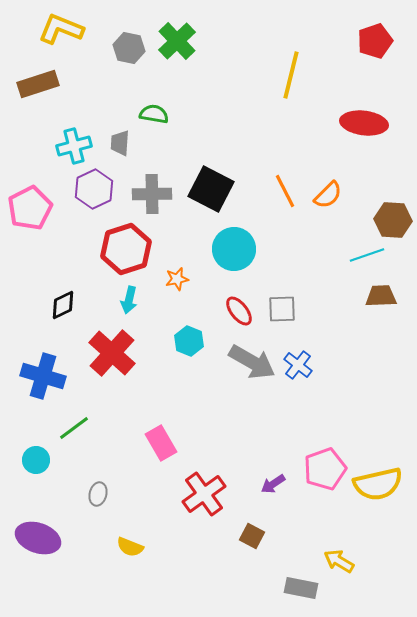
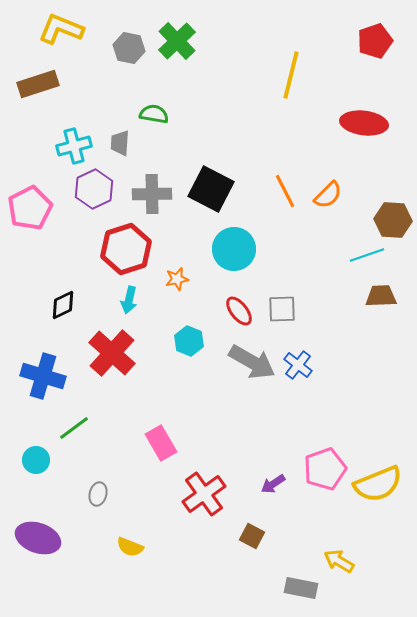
yellow semicircle at (378, 484): rotated 9 degrees counterclockwise
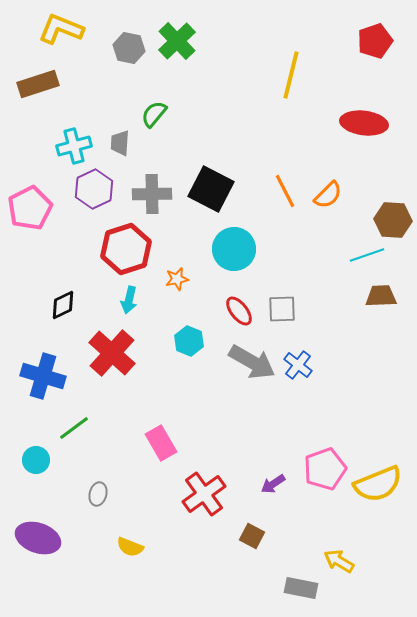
green semicircle at (154, 114): rotated 60 degrees counterclockwise
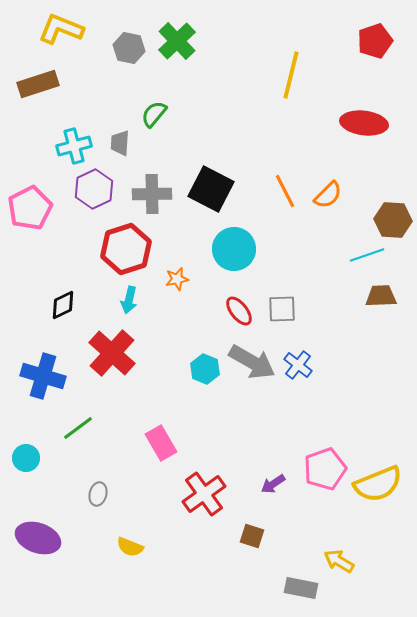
cyan hexagon at (189, 341): moved 16 px right, 28 px down
green line at (74, 428): moved 4 px right
cyan circle at (36, 460): moved 10 px left, 2 px up
brown square at (252, 536): rotated 10 degrees counterclockwise
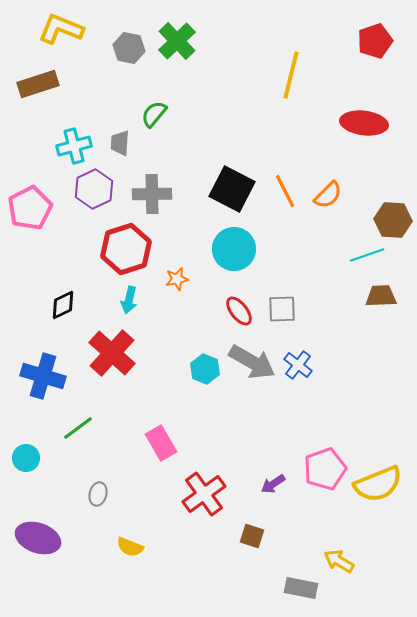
black square at (211, 189): moved 21 px right
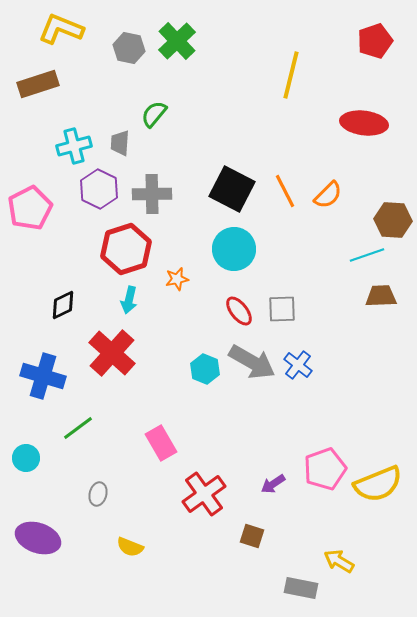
purple hexagon at (94, 189): moved 5 px right; rotated 9 degrees counterclockwise
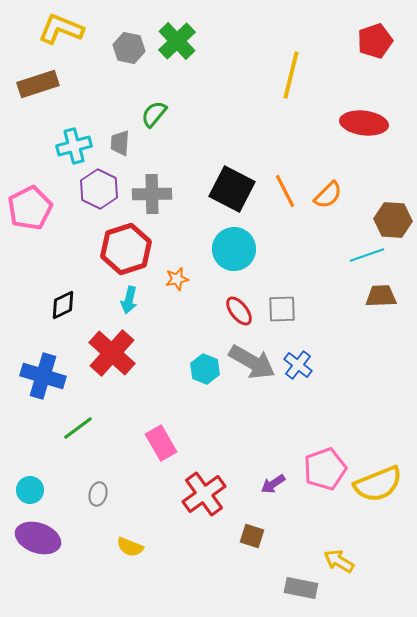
cyan circle at (26, 458): moved 4 px right, 32 px down
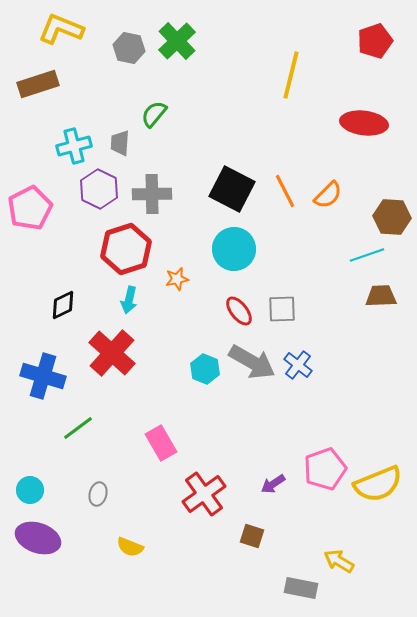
brown hexagon at (393, 220): moved 1 px left, 3 px up
